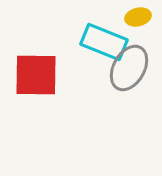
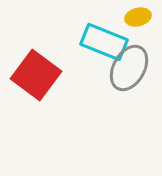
red square: rotated 36 degrees clockwise
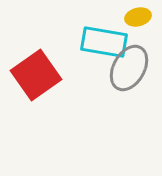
cyan rectangle: rotated 12 degrees counterclockwise
red square: rotated 18 degrees clockwise
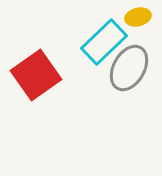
cyan rectangle: rotated 54 degrees counterclockwise
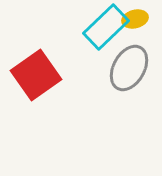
yellow ellipse: moved 3 px left, 2 px down
cyan rectangle: moved 2 px right, 15 px up
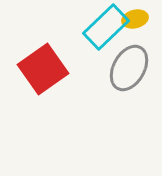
red square: moved 7 px right, 6 px up
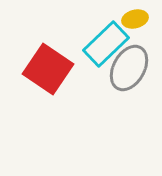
cyan rectangle: moved 17 px down
red square: moved 5 px right; rotated 21 degrees counterclockwise
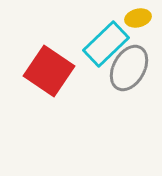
yellow ellipse: moved 3 px right, 1 px up
red square: moved 1 px right, 2 px down
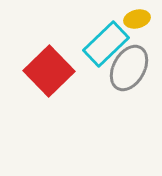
yellow ellipse: moved 1 px left, 1 px down
red square: rotated 12 degrees clockwise
